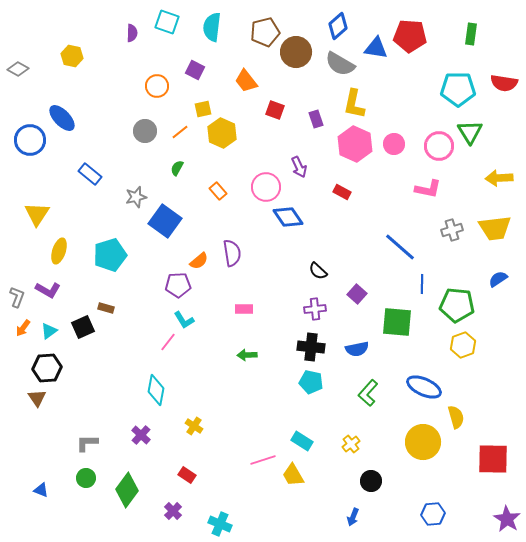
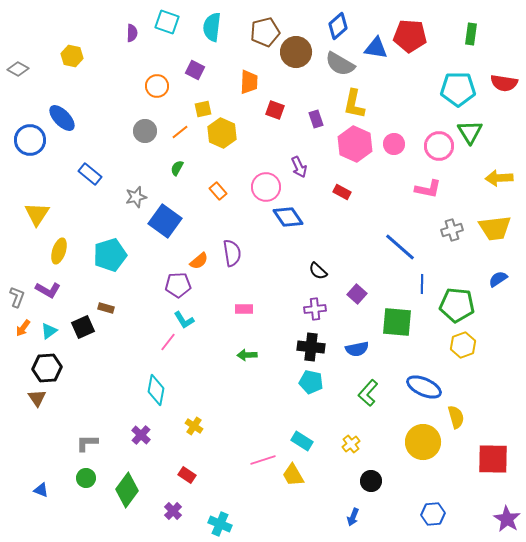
orange trapezoid at (246, 81): moved 3 px right, 1 px down; rotated 140 degrees counterclockwise
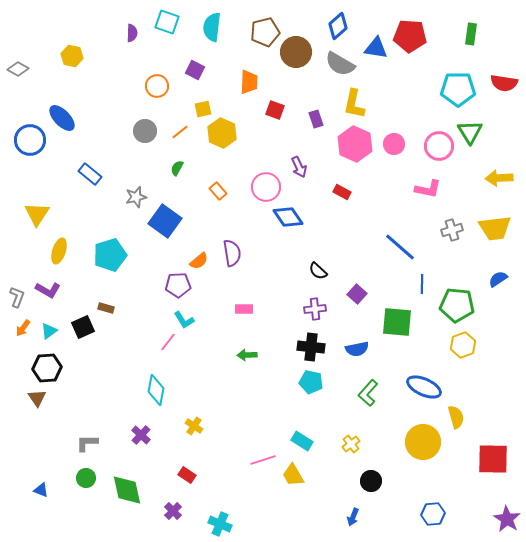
green diamond at (127, 490): rotated 48 degrees counterclockwise
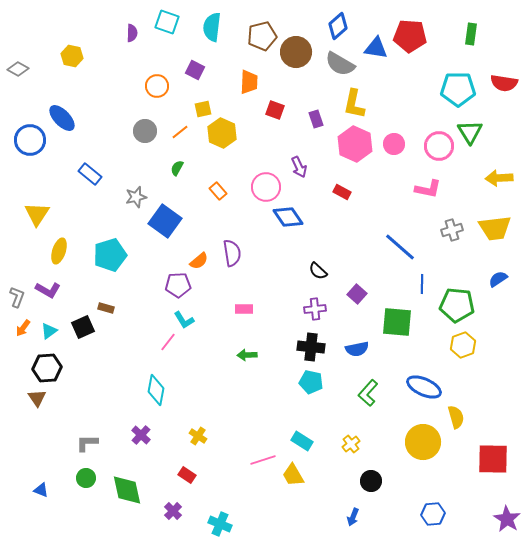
brown pentagon at (265, 32): moved 3 px left, 4 px down
yellow cross at (194, 426): moved 4 px right, 10 px down
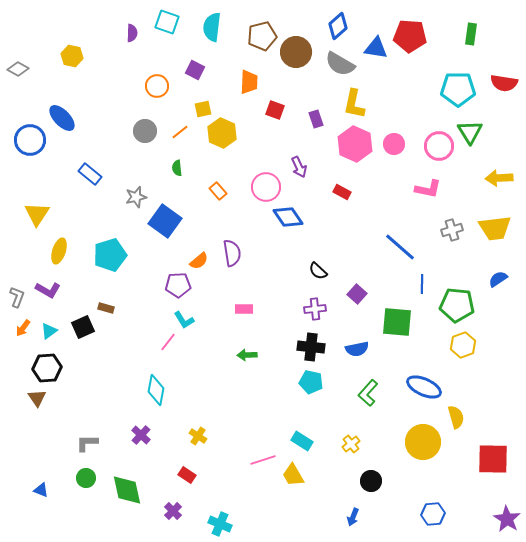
green semicircle at (177, 168): rotated 35 degrees counterclockwise
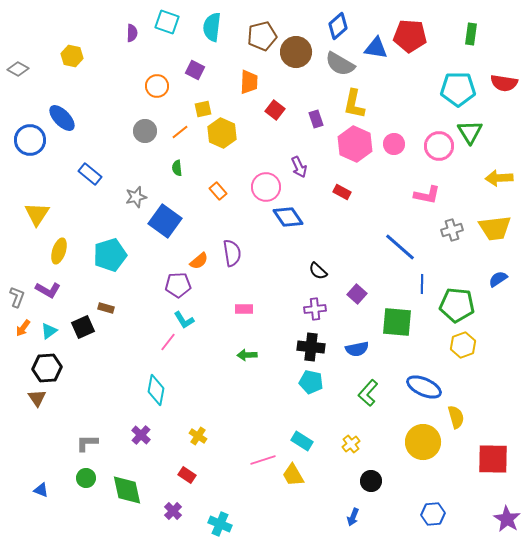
red square at (275, 110): rotated 18 degrees clockwise
pink L-shape at (428, 189): moved 1 px left, 6 px down
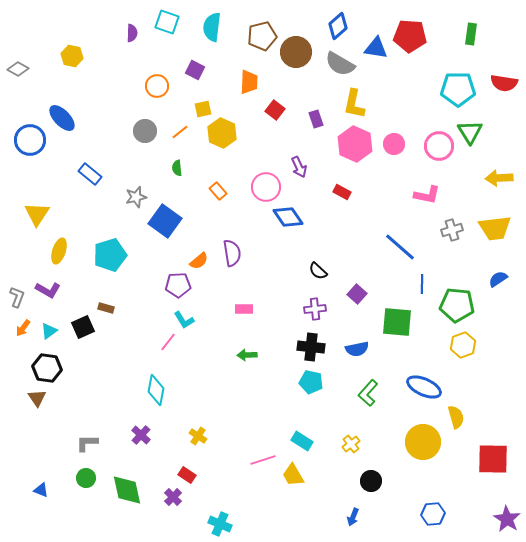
black hexagon at (47, 368): rotated 12 degrees clockwise
purple cross at (173, 511): moved 14 px up
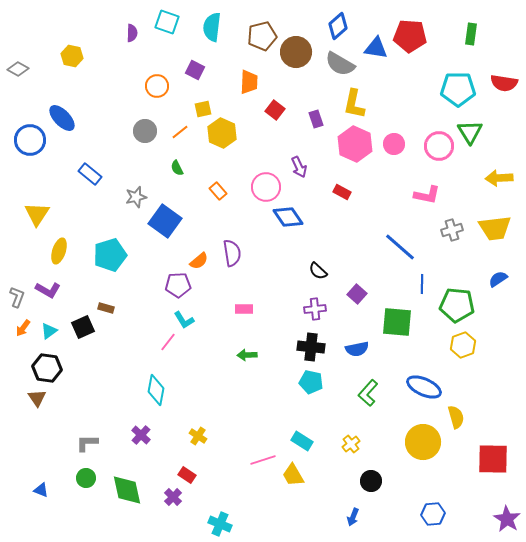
green semicircle at (177, 168): rotated 21 degrees counterclockwise
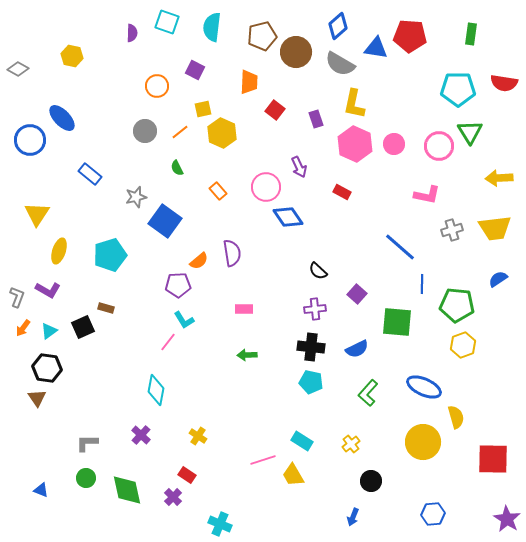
blue semicircle at (357, 349): rotated 15 degrees counterclockwise
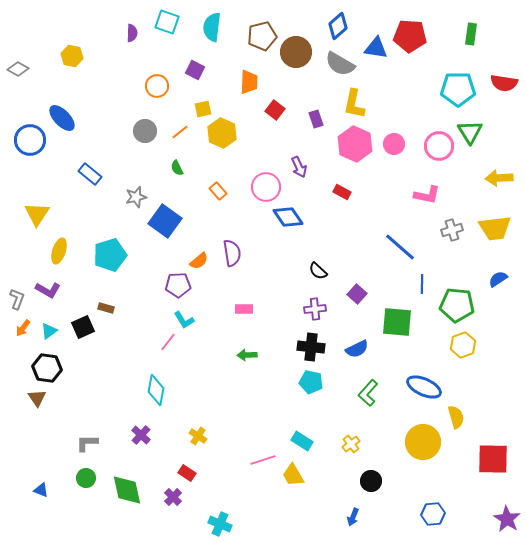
gray L-shape at (17, 297): moved 2 px down
red rectangle at (187, 475): moved 2 px up
